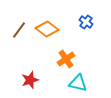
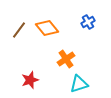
blue cross: moved 2 px right; rotated 24 degrees clockwise
orange diamond: moved 1 px up; rotated 15 degrees clockwise
cyan triangle: moved 1 px right, 1 px down; rotated 30 degrees counterclockwise
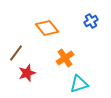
blue cross: moved 3 px right, 1 px up
brown line: moved 3 px left, 23 px down
orange cross: moved 1 px left, 1 px up
red star: moved 3 px left, 7 px up
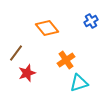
orange cross: moved 1 px right, 2 px down
cyan triangle: moved 1 px up
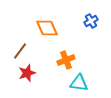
orange diamond: rotated 15 degrees clockwise
brown line: moved 4 px right, 2 px up
orange cross: rotated 12 degrees clockwise
cyan triangle: rotated 24 degrees clockwise
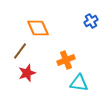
orange diamond: moved 9 px left
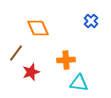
blue cross: rotated 16 degrees counterclockwise
brown line: moved 4 px left, 2 px down
orange cross: rotated 18 degrees clockwise
red star: moved 4 px right, 1 px up
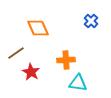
brown line: rotated 18 degrees clockwise
red star: rotated 24 degrees counterclockwise
cyan triangle: moved 1 px left
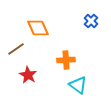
brown line: moved 4 px up
red star: moved 3 px left, 3 px down
cyan triangle: moved 2 px down; rotated 30 degrees clockwise
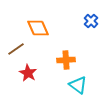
red star: moved 2 px up
